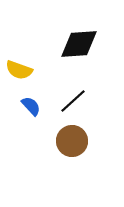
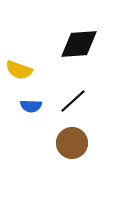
blue semicircle: rotated 135 degrees clockwise
brown circle: moved 2 px down
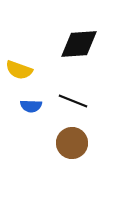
black line: rotated 64 degrees clockwise
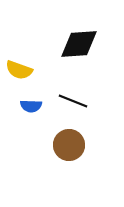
brown circle: moved 3 px left, 2 px down
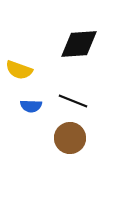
brown circle: moved 1 px right, 7 px up
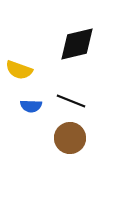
black diamond: moved 2 px left; rotated 9 degrees counterclockwise
black line: moved 2 px left
